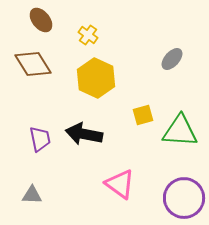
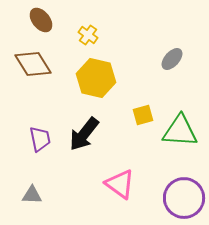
yellow hexagon: rotated 12 degrees counterclockwise
black arrow: rotated 63 degrees counterclockwise
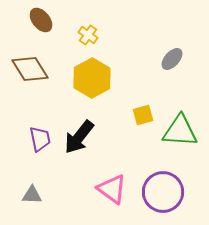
brown diamond: moved 3 px left, 5 px down
yellow hexagon: moved 4 px left; rotated 18 degrees clockwise
black arrow: moved 5 px left, 3 px down
pink triangle: moved 8 px left, 5 px down
purple circle: moved 21 px left, 6 px up
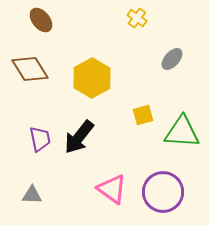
yellow cross: moved 49 px right, 17 px up
green triangle: moved 2 px right, 1 px down
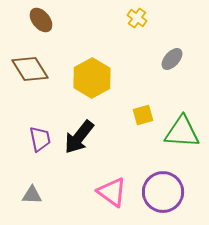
pink triangle: moved 3 px down
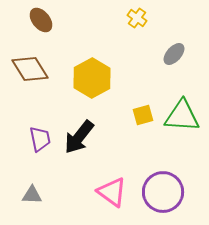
gray ellipse: moved 2 px right, 5 px up
green triangle: moved 16 px up
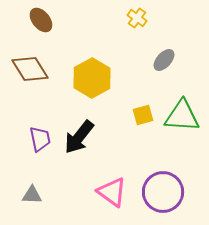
gray ellipse: moved 10 px left, 6 px down
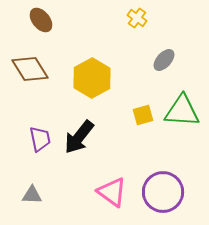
green triangle: moved 5 px up
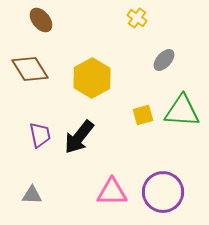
purple trapezoid: moved 4 px up
pink triangle: rotated 36 degrees counterclockwise
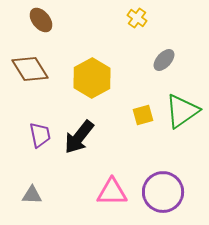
green triangle: rotated 39 degrees counterclockwise
